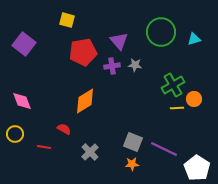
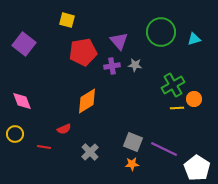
orange diamond: moved 2 px right
red semicircle: rotated 128 degrees clockwise
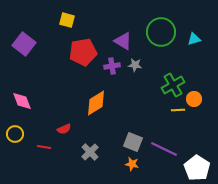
purple triangle: moved 4 px right; rotated 18 degrees counterclockwise
orange diamond: moved 9 px right, 2 px down
yellow line: moved 1 px right, 2 px down
orange star: rotated 16 degrees clockwise
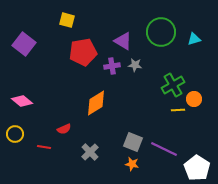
pink diamond: rotated 30 degrees counterclockwise
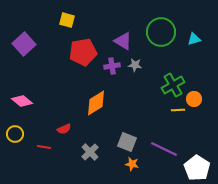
purple square: rotated 10 degrees clockwise
gray square: moved 6 px left
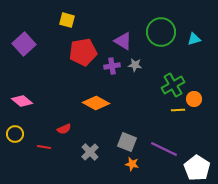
orange diamond: rotated 60 degrees clockwise
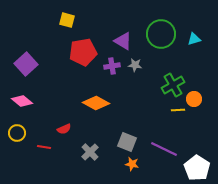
green circle: moved 2 px down
purple square: moved 2 px right, 20 px down
yellow circle: moved 2 px right, 1 px up
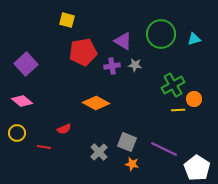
gray cross: moved 9 px right
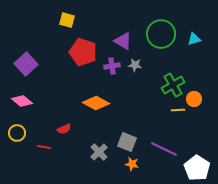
red pentagon: rotated 28 degrees clockwise
